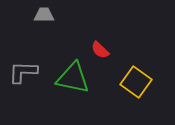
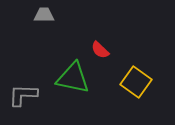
gray L-shape: moved 23 px down
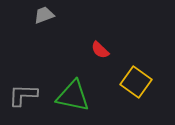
gray trapezoid: rotated 20 degrees counterclockwise
green triangle: moved 18 px down
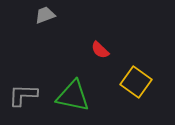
gray trapezoid: moved 1 px right
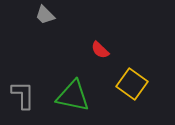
gray trapezoid: rotated 115 degrees counterclockwise
yellow square: moved 4 px left, 2 px down
gray L-shape: rotated 88 degrees clockwise
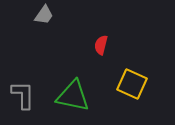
gray trapezoid: moved 1 px left; rotated 100 degrees counterclockwise
red semicircle: moved 1 px right, 5 px up; rotated 60 degrees clockwise
yellow square: rotated 12 degrees counterclockwise
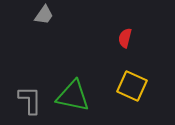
red semicircle: moved 24 px right, 7 px up
yellow square: moved 2 px down
gray L-shape: moved 7 px right, 5 px down
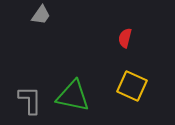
gray trapezoid: moved 3 px left
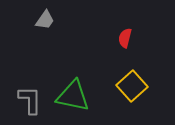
gray trapezoid: moved 4 px right, 5 px down
yellow square: rotated 24 degrees clockwise
